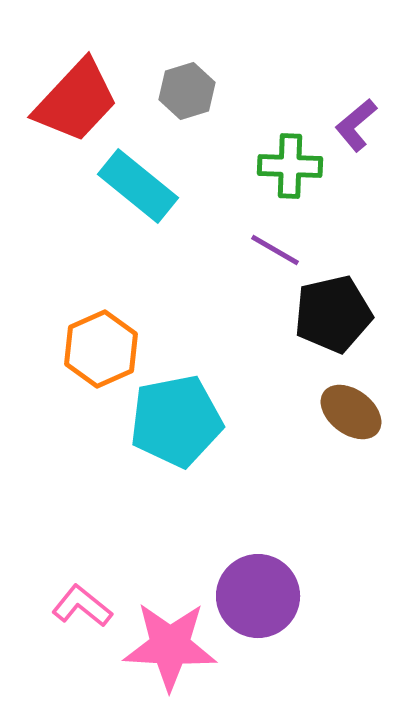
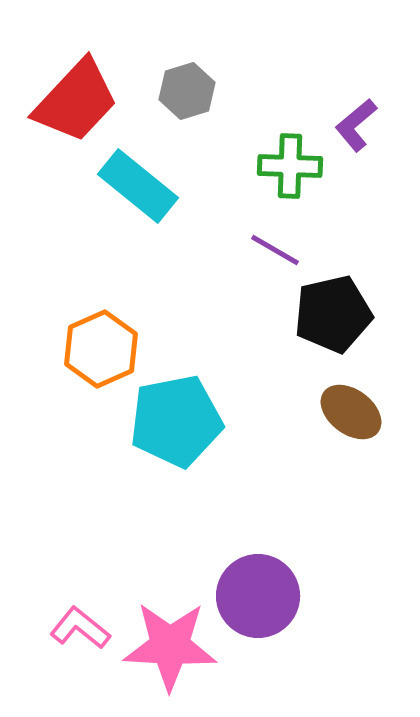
pink L-shape: moved 2 px left, 22 px down
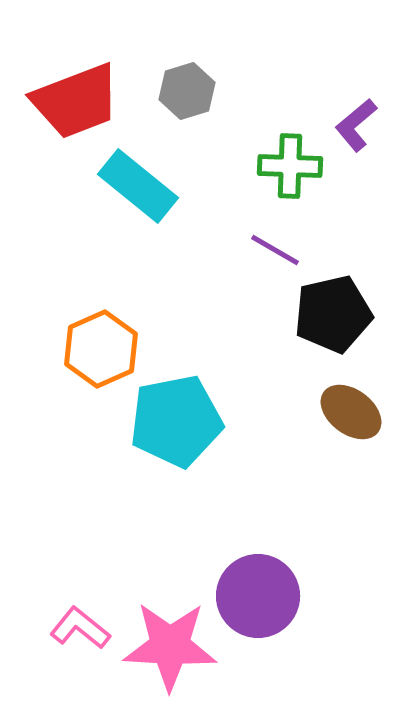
red trapezoid: rotated 26 degrees clockwise
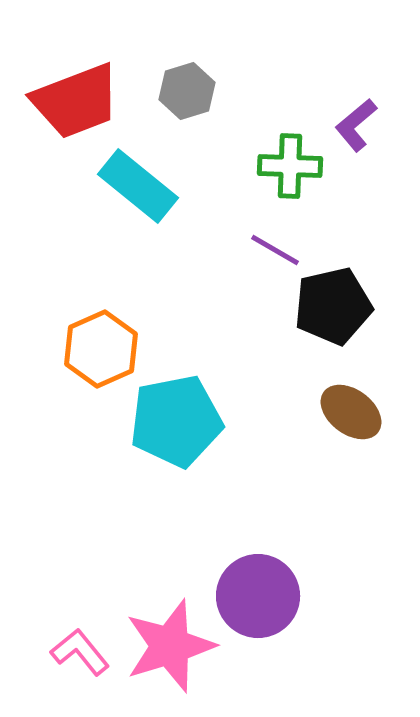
black pentagon: moved 8 px up
pink L-shape: moved 24 px down; rotated 12 degrees clockwise
pink star: rotated 20 degrees counterclockwise
